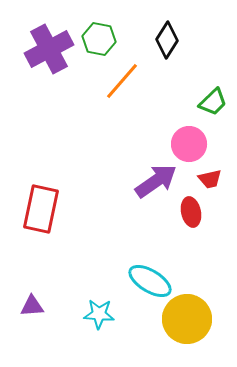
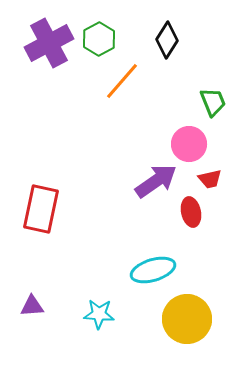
green hexagon: rotated 20 degrees clockwise
purple cross: moved 6 px up
green trapezoid: rotated 68 degrees counterclockwise
cyan ellipse: moved 3 px right, 11 px up; rotated 48 degrees counterclockwise
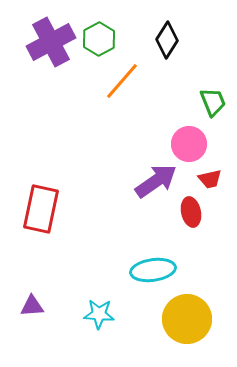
purple cross: moved 2 px right, 1 px up
cyan ellipse: rotated 9 degrees clockwise
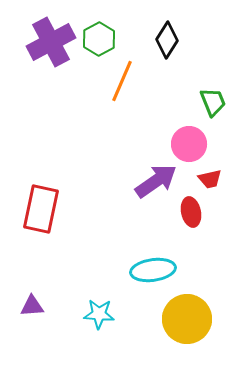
orange line: rotated 18 degrees counterclockwise
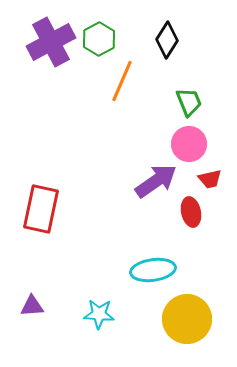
green trapezoid: moved 24 px left
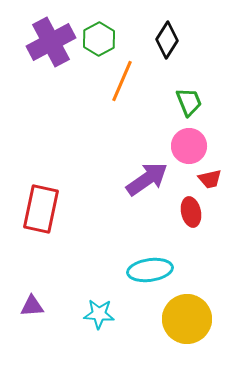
pink circle: moved 2 px down
purple arrow: moved 9 px left, 2 px up
cyan ellipse: moved 3 px left
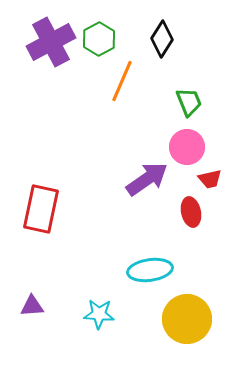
black diamond: moved 5 px left, 1 px up
pink circle: moved 2 px left, 1 px down
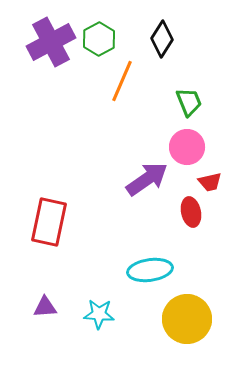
red trapezoid: moved 3 px down
red rectangle: moved 8 px right, 13 px down
purple triangle: moved 13 px right, 1 px down
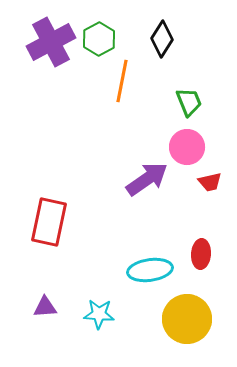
orange line: rotated 12 degrees counterclockwise
red ellipse: moved 10 px right, 42 px down; rotated 16 degrees clockwise
